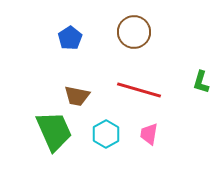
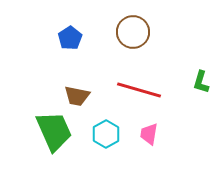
brown circle: moved 1 px left
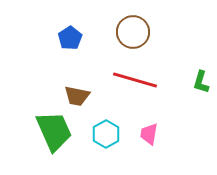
red line: moved 4 px left, 10 px up
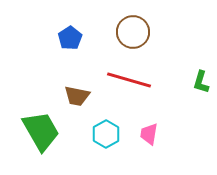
red line: moved 6 px left
green trapezoid: moved 13 px left; rotated 6 degrees counterclockwise
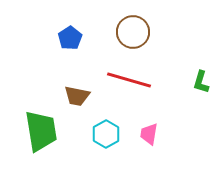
green trapezoid: rotated 21 degrees clockwise
